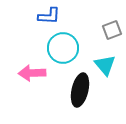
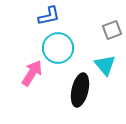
blue L-shape: rotated 15 degrees counterclockwise
cyan circle: moved 5 px left
pink arrow: rotated 124 degrees clockwise
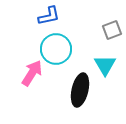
cyan circle: moved 2 px left, 1 px down
cyan triangle: rotated 10 degrees clockwise
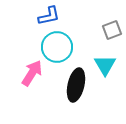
cyan circle: moved 1 px right, 2 px up
black ellipse: moved 4 px left, 5 px up
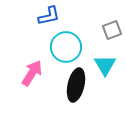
cyan circle: moved 9 px right
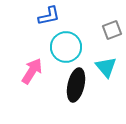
cyan triangle: moved 1 px right, 2 px down; rotated 10 degrees counterclockwise
pink arrow: moved 2 px up
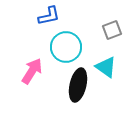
cyan triangle: rotated 15 degrees counterclockwise
black ellipse: moved 2 px right
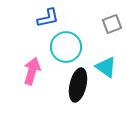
blue L-shape: moved 1 px left, 2 px down
gray square: moved 6 px up
pink arrow: rotated 16 degrees counterclockwise
